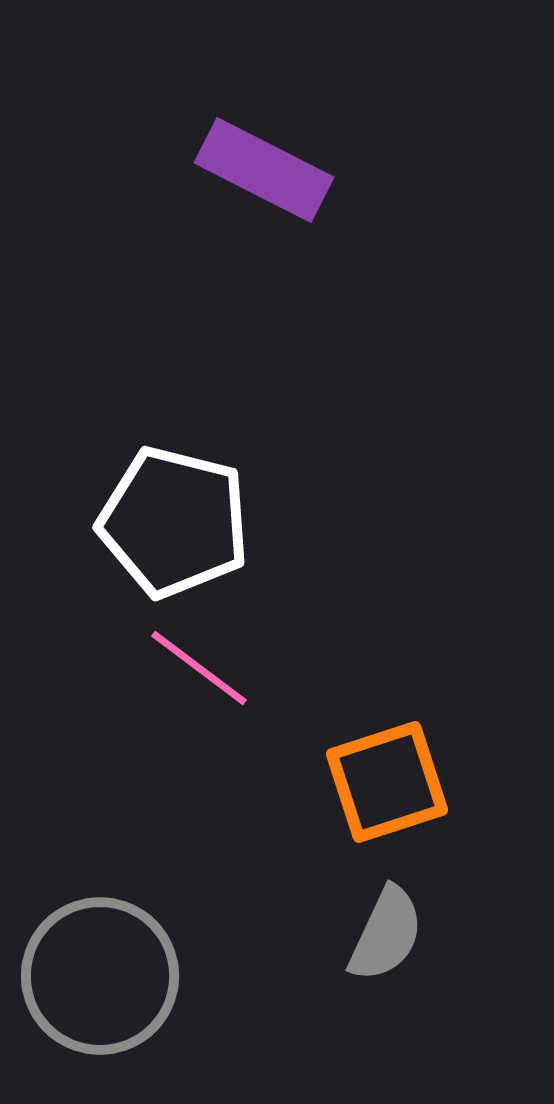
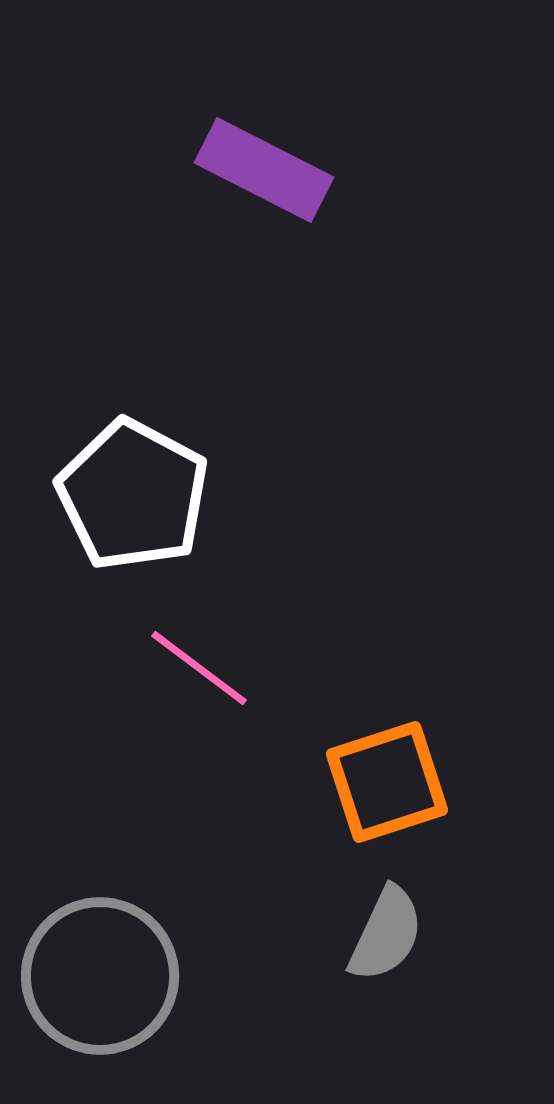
white pentagon: moved 41 px left, 27 px up; rotated 14 degrees clockwise
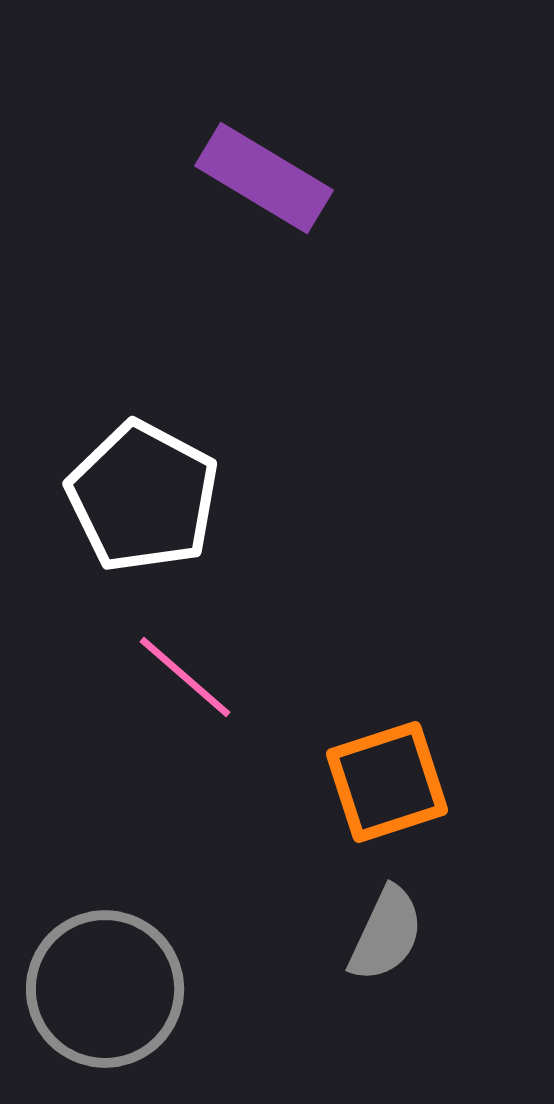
purple rectangle: moved 8 px down; rotated 4 degrees clockwise
white pentagon: moved 10 px right, 2 px down
pink line: moved 14 px left, 9 px down; rotated 4 degrees clockwise
gray circle: moved 5 px right, 13 px down
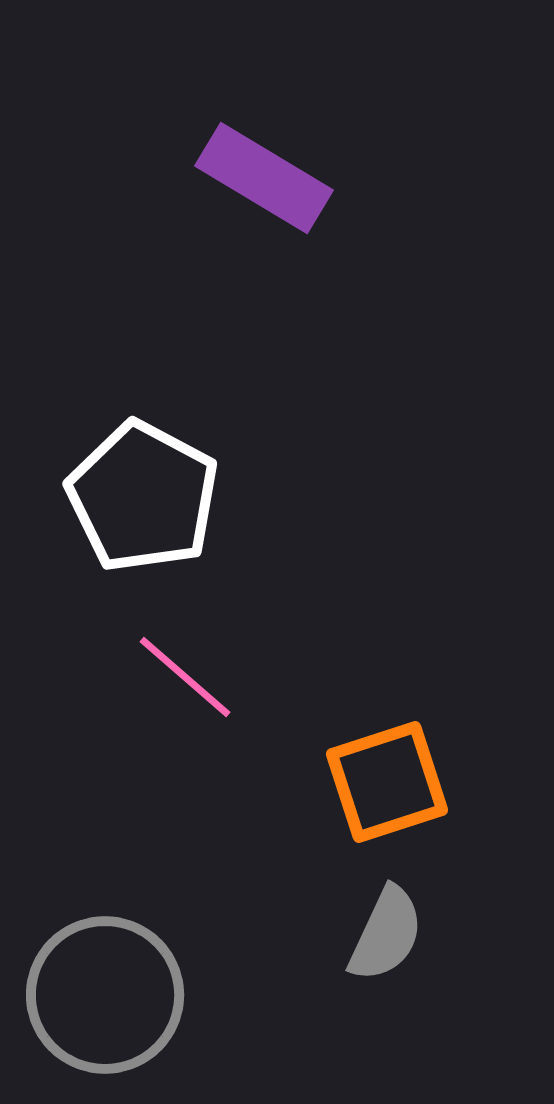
gray circle: moved 6 px down
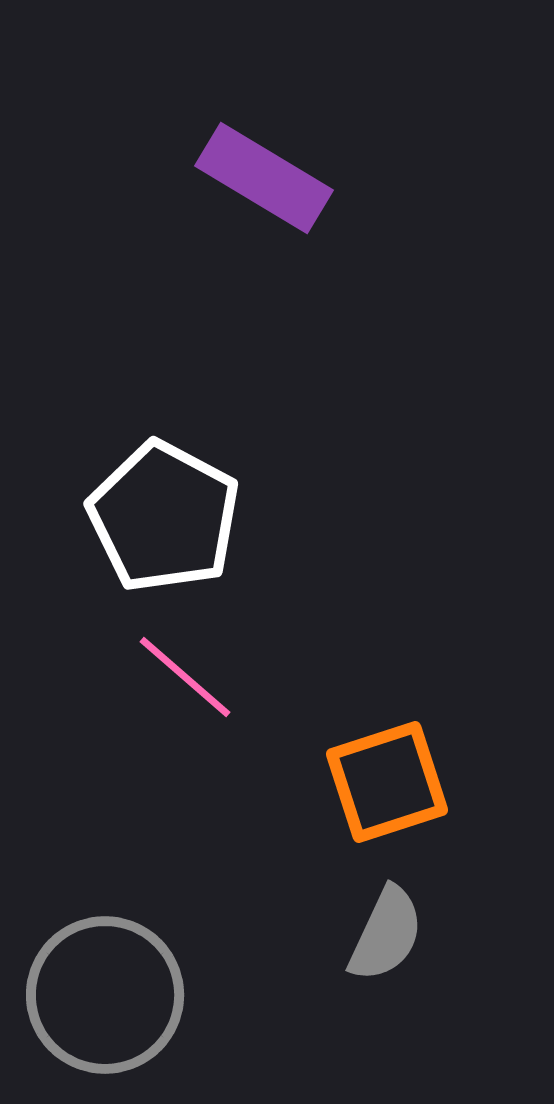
white pentagon: moved 21 px right, 20 px down
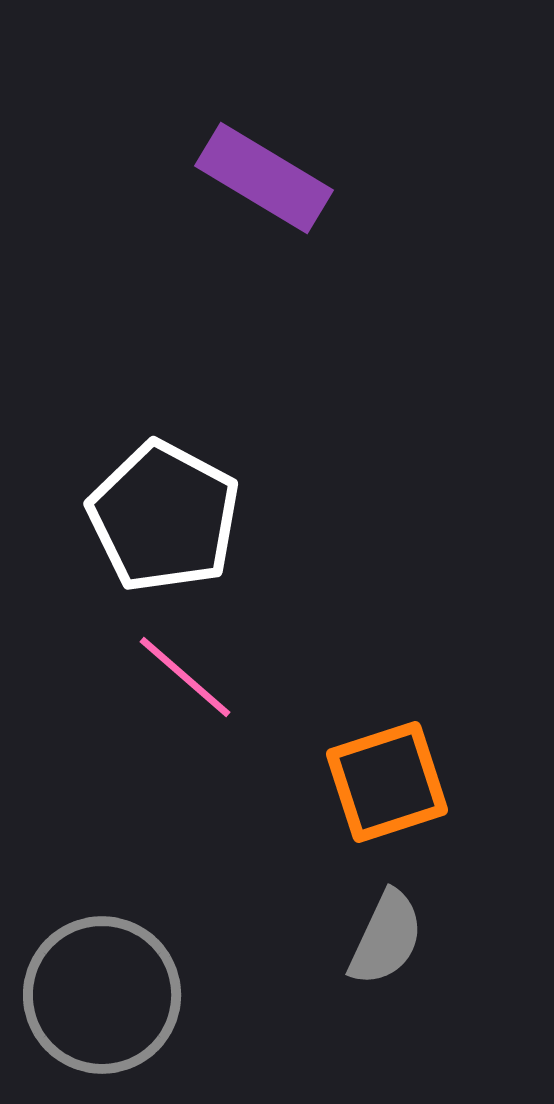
gray semicircle: moved 4 px down
gray circle: moved 3 px left
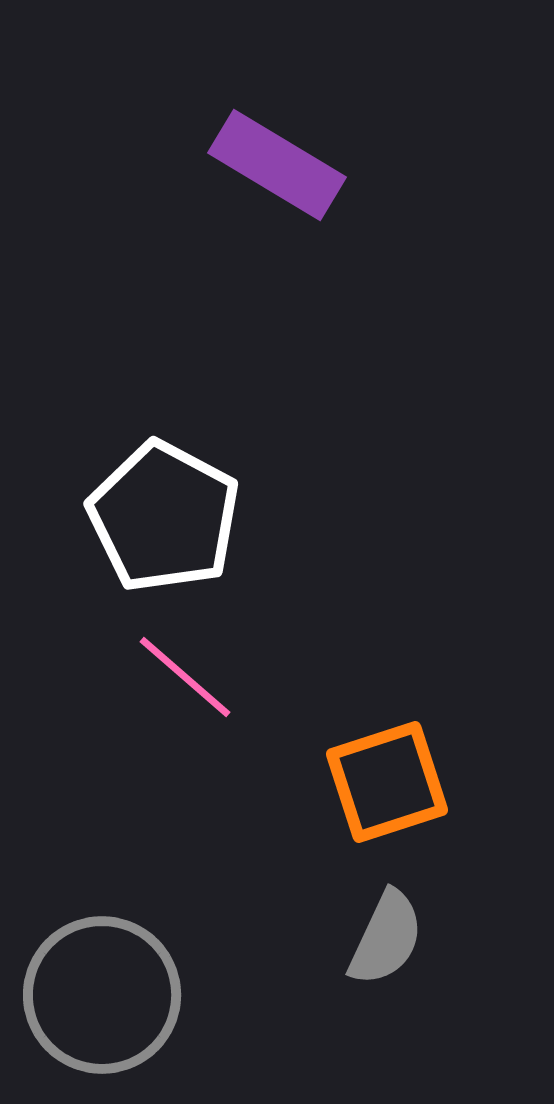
purple rectangle: moved 13 px right, 13 px up
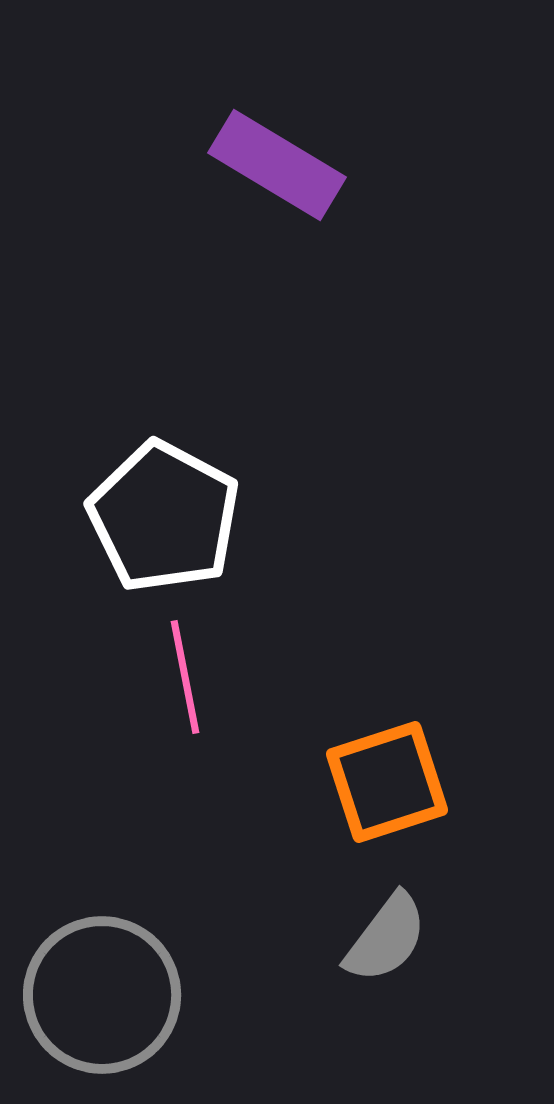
pink line: rotated 38 degrees clockwise
gray semicircle: rotated 12 degrees clockwise
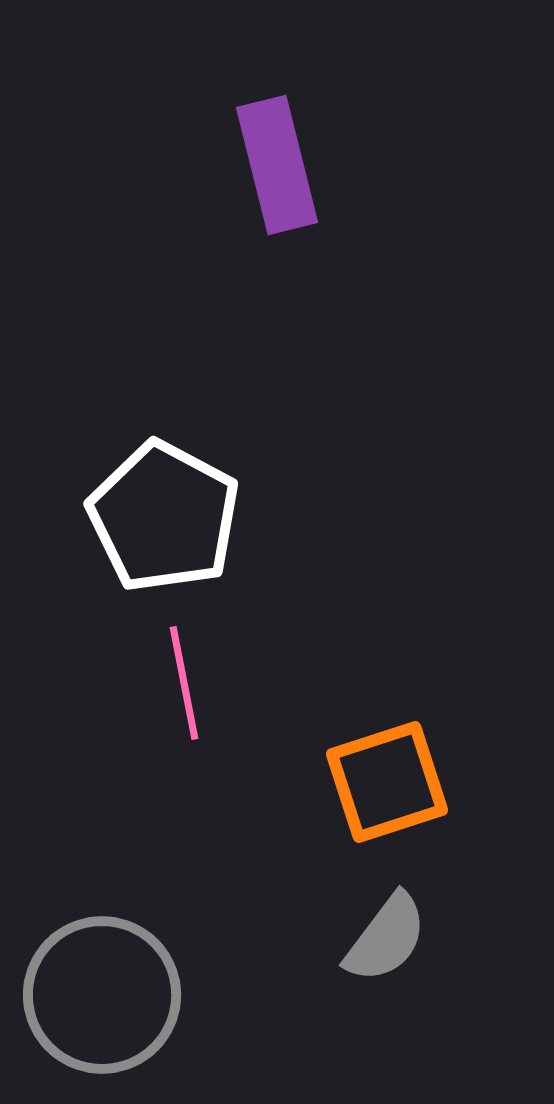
purple rectangle: rotated 45 degrees clockwise
pink line: moved 1 px left, 6 px down
